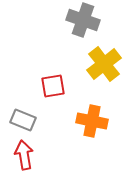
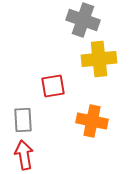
yellow cross: moved 5 px left, 5 px up; rotated 32 degrees clockwise
gray rectangle: rotated 65 degrees clockwise
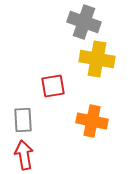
gray cross: moved 1 px right, 2 px down
yellow cross: moved 2 px left; rotated 16 degrees clockwise
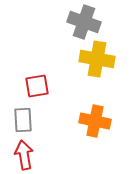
red square: moved 16 px left
orange cross: moved 3 px right
